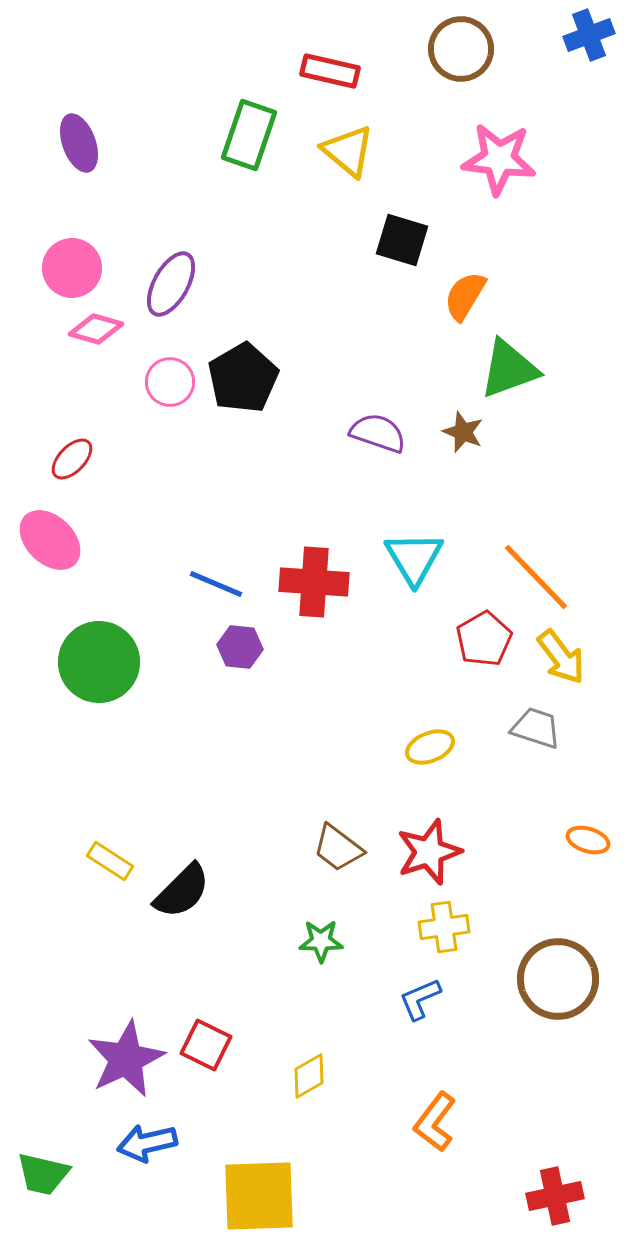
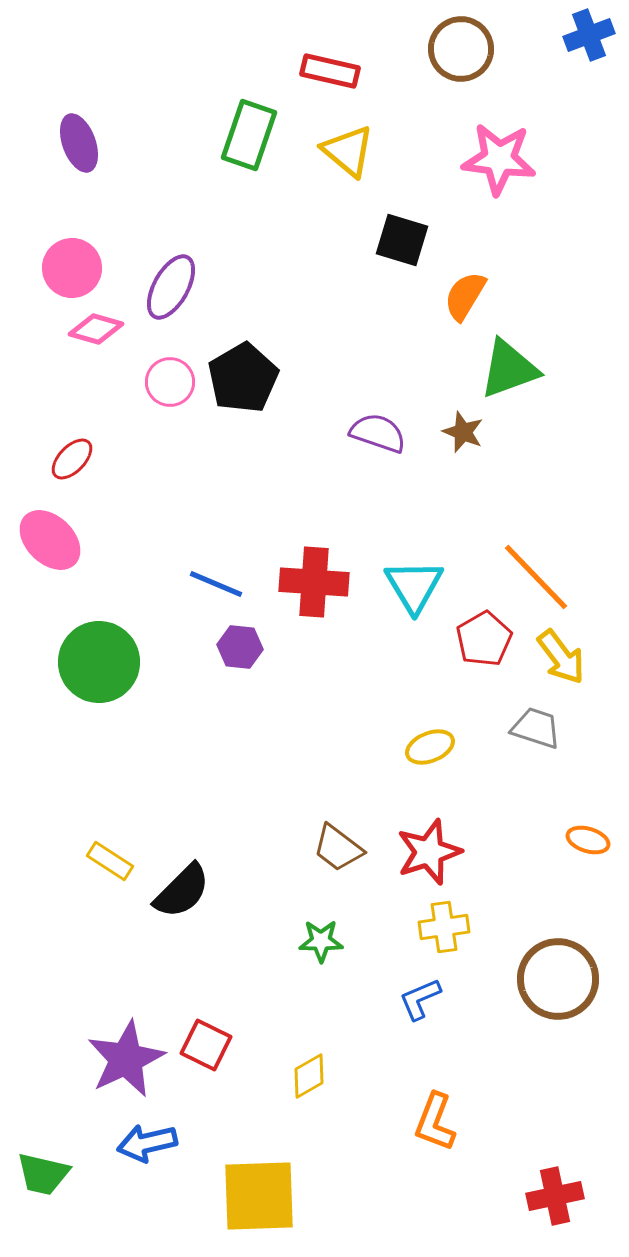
purple ellipse at (171, 284): moved 3 px down
cyan triangle at (414, 558): moved 28 px down
orange L-shape at (435, 1122): rotated 16 degrees counterclockwise
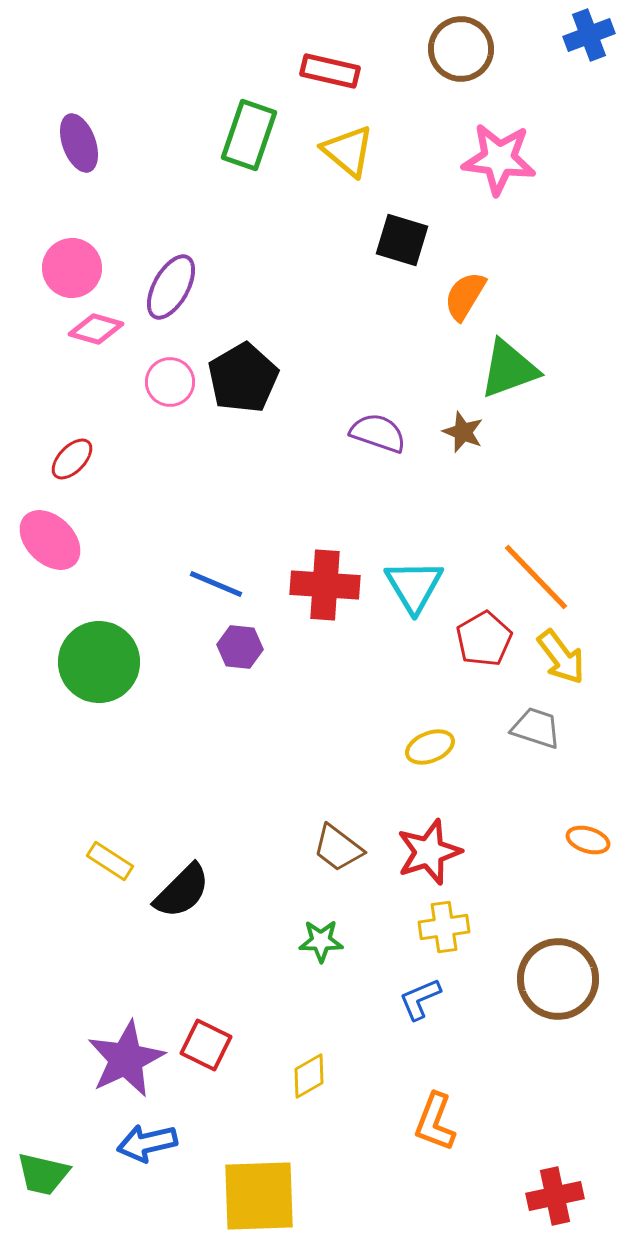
red cross at (314, 582): moved 11 px right, 3 px down
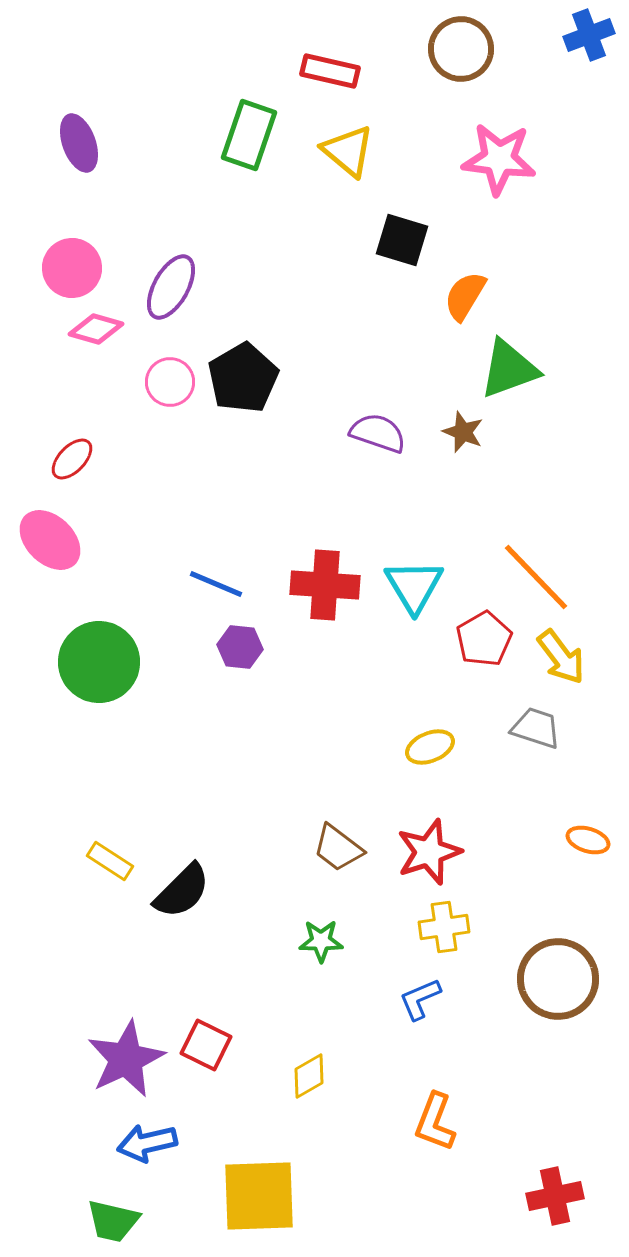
green trapezoid at (43, 1174): moved 70 px right, 47 px down
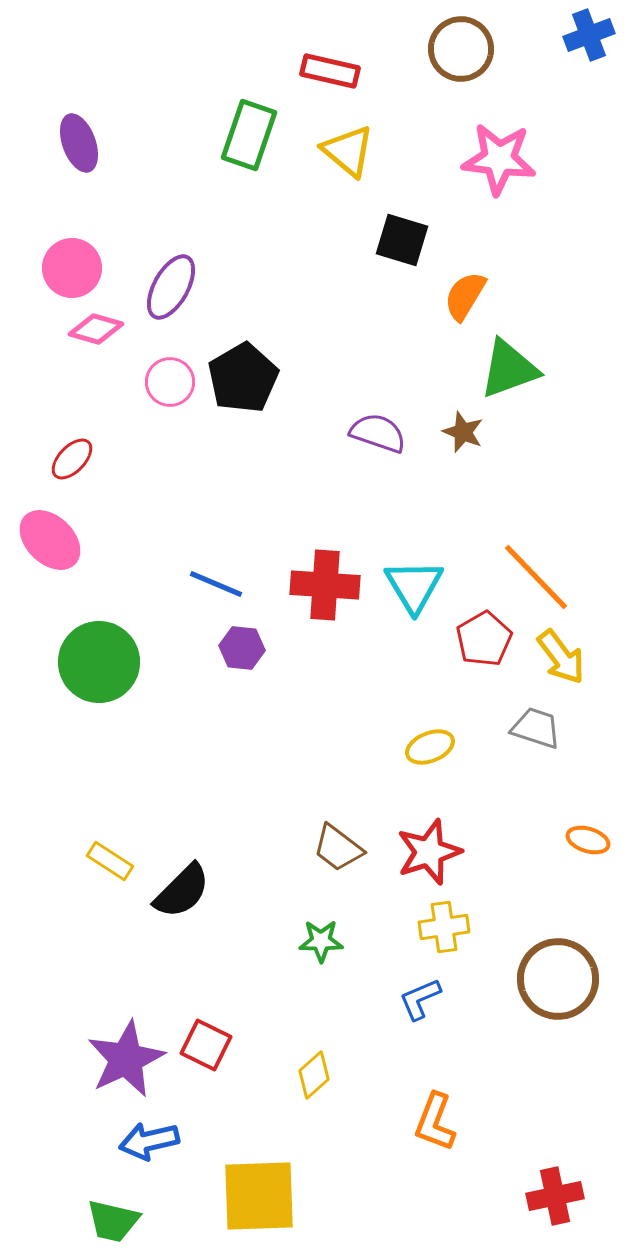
purple hexagon at (240, 647): moved 2 px right, 1 px down
yellow diamond at (309, 1076): moved 5 px right, 1 px up; rotated 12 degrees counterclockwise
blue arrow at (147, 1143): moved 2 px right, 2 px up
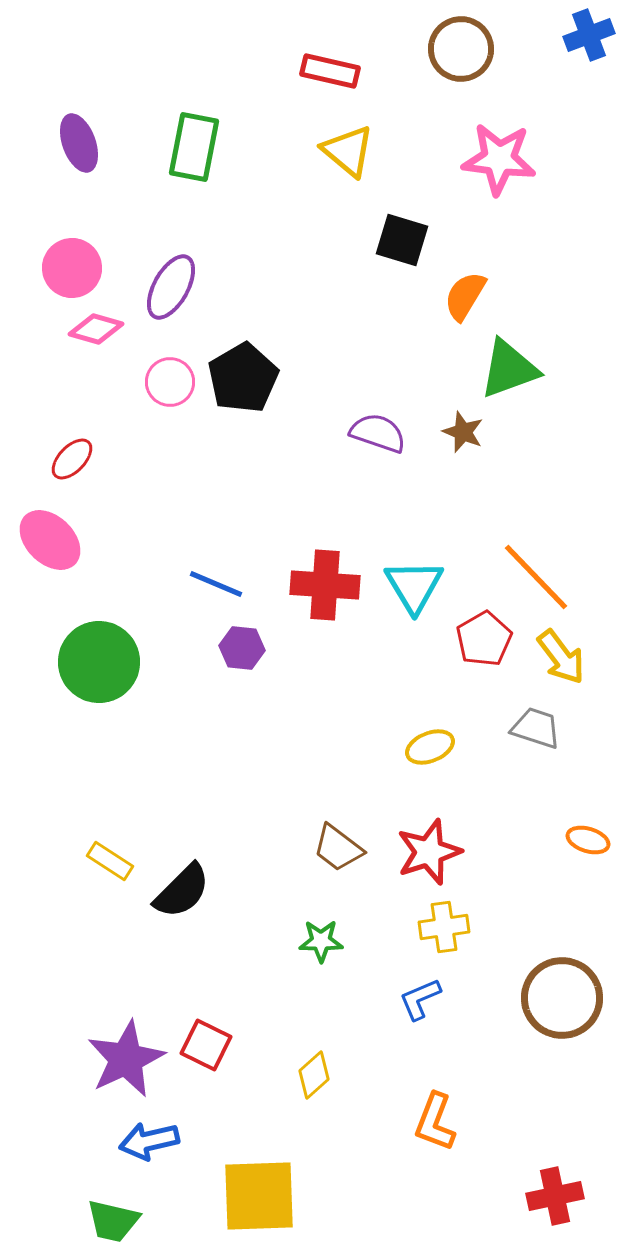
green rectangle at (249, 135): moved 55 px left, 12 px down; rotated 8 degrees counterclockwise
brown circle at (558, 979): moved 4 px right, 19 px down
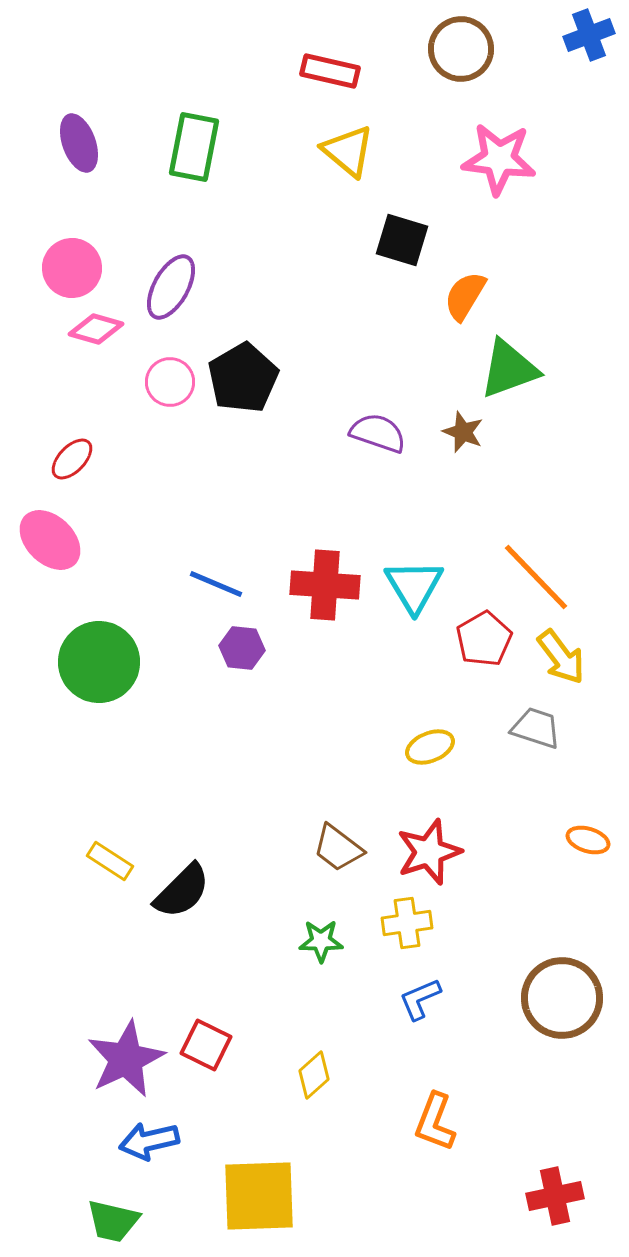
yellow cross at (444, 927): moved 37 px left, 4 px up
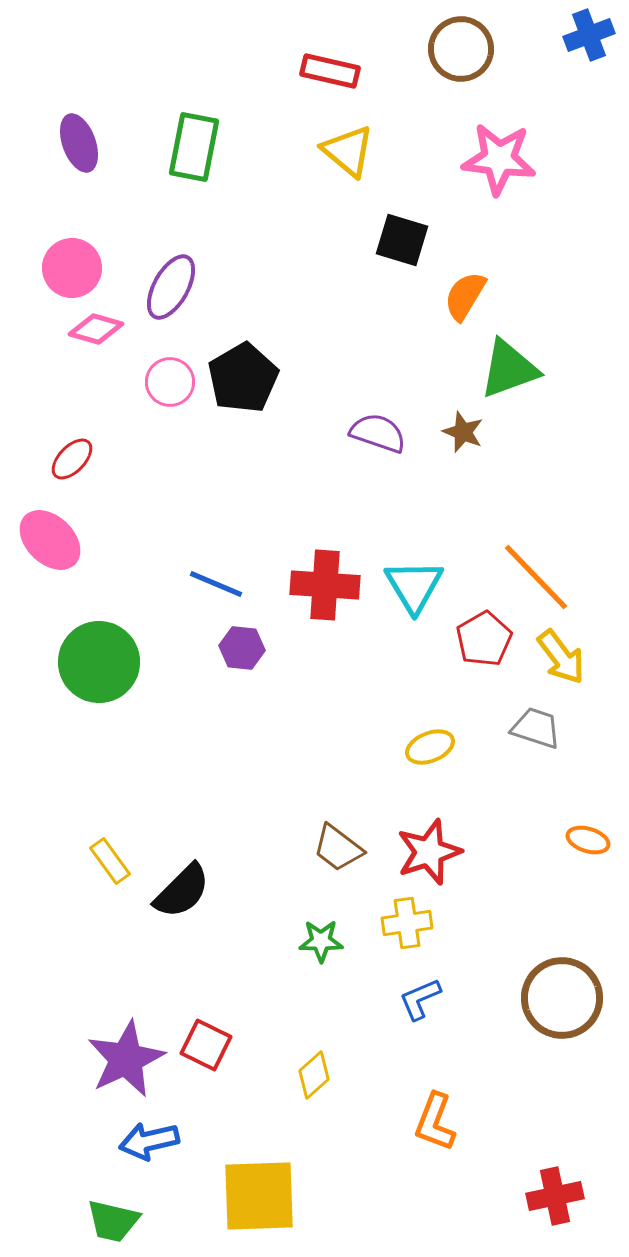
yellow rectangle at (110, 861): rotated 21 degrees clockwise
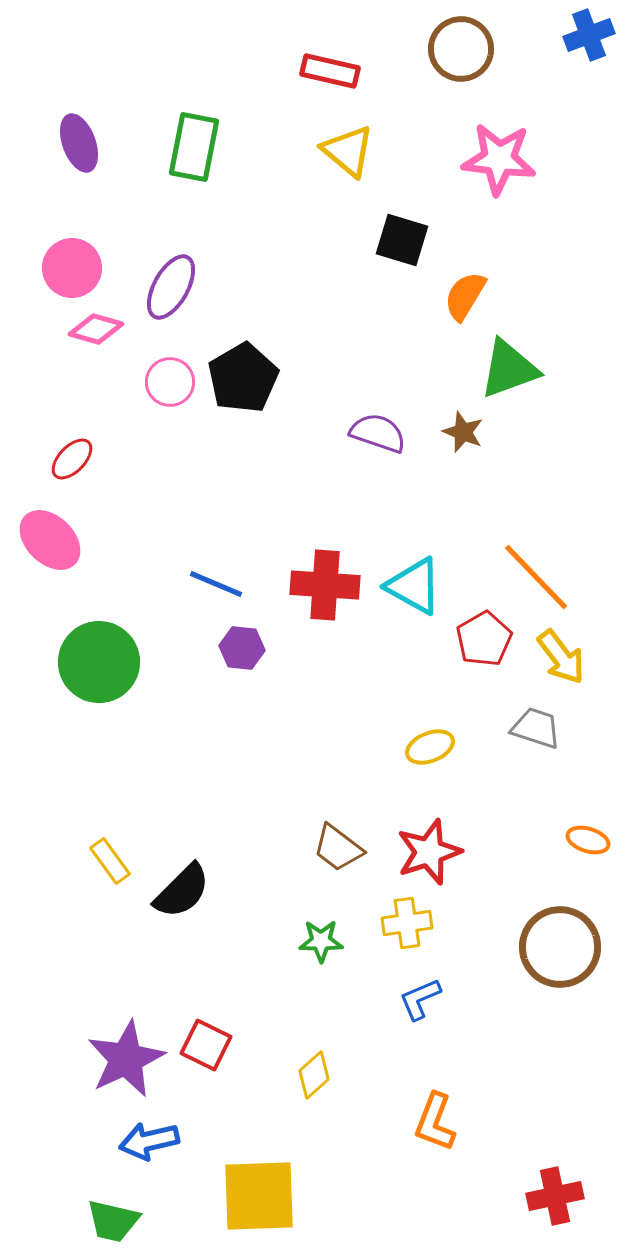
cyan triangle at (414, 586): rotated 30 degrees counterclockwise
brown circle at (562, 998): moved 2 px left, 51 px up
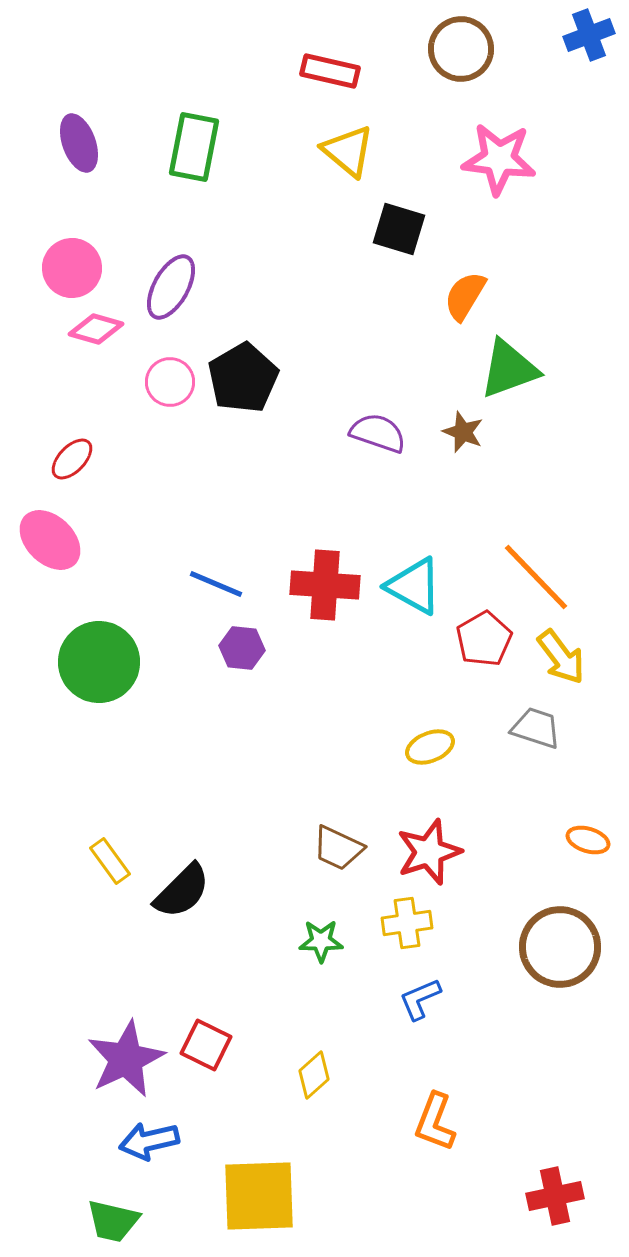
black square at (402, 240): moved 3 px left, 11 px up
brown trapezoid at (338, 848): rotated 12 degrees counterclockwise
